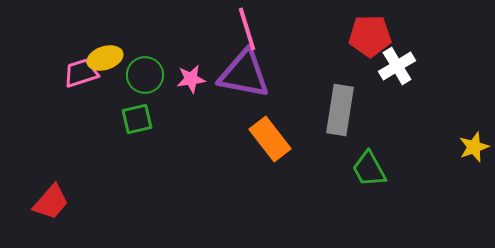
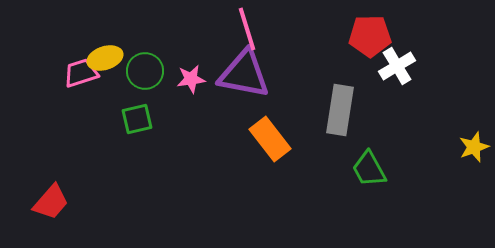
green circle: moved 4 px up
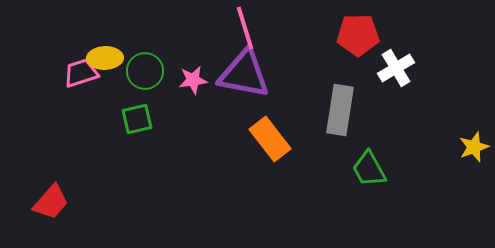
pink line: moved 2 px left, 1 px up
red pentagon: moved 12 px left, 1 px up
yellow ellipse: rotated 16 degrees clockwise
white cross: moved 1 px left, 2 px down
pink star: moved 2 px right, 1 px down
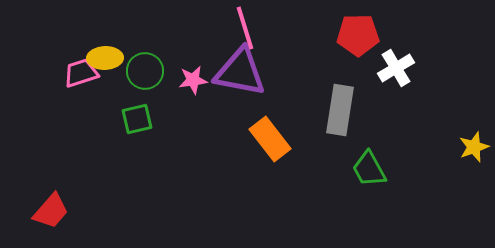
purple triangle: moved 4 px left, 2 px up
red trapezoid: moved 9 px down
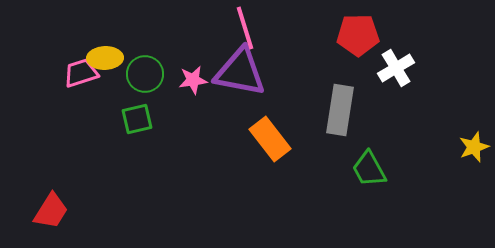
green circle: moved 3 px down
red trapezoid: rotated 9 degrees counterclockwise
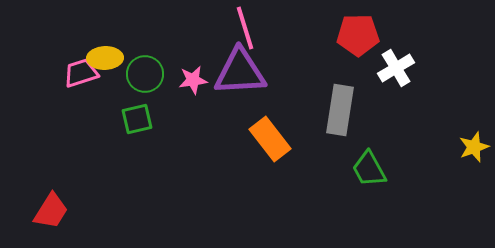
purple triangle: rotated 14 degrees counterclockwise
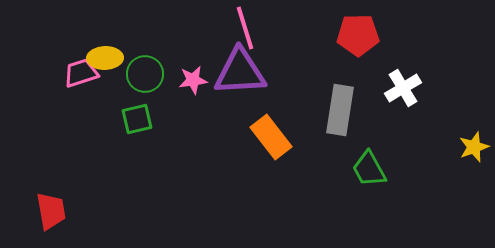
white cross: moved 7 px right, 20 px down
orange rectangle: moved 1 px right, 2 px up
red trapezoid: rotated 42 degrees counterclockwise
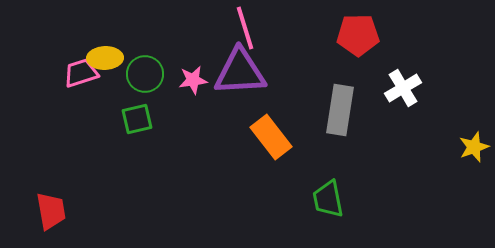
green trapezoid: moved 41 px left, 30 px down; rotated 18 degrees clockwise
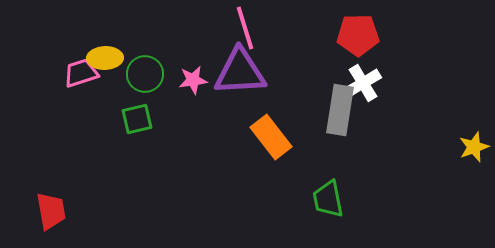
white cross: moved 40 px left, 5 px up
